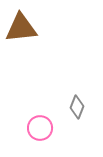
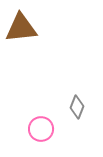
pink circle: moved 1 px right, 1 px down
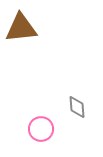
gray diamond: rotated 25 degrees counterclockwise
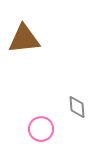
brown triangle: moved 3 px right, 11 px down
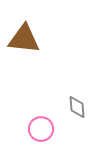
brown triangle: rotated 12 degrees clockwise
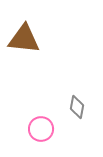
gray diamond: rotated 15 degrees clockwise
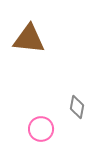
brown triangle: moved 5 px right
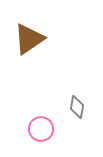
brown triangle: rotated 40 degrees counterclockwise
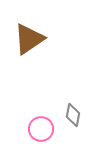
gray diamond: moved 4 px left, 8 px down
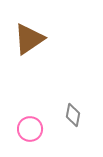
pink circle: moved 11 px left
